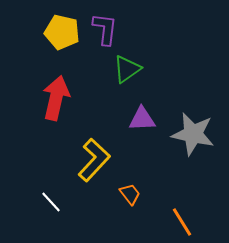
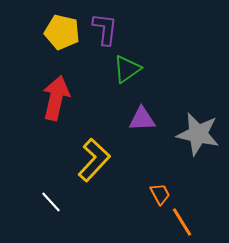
gray star: moved 5 px right
orange trapezoid: moved 30 px right; rotated 10 degrees clockwise
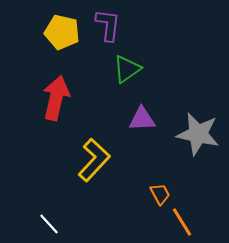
purple L-shape: moved 3 px right, 4 px up
white line: moved 2 px left, 22 px down
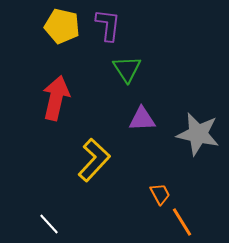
yellow pentagon: moved 6 px up
green triangle: rotated 28 degrees counterclockwise
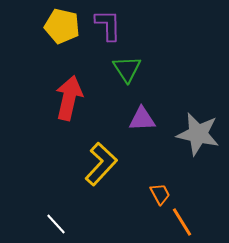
purple L-shape: rotated 8 degrees counterclockwise
red arrow: moved 13 px right
yellow L-shape: moved 7 px right, 4 px down
white line: moved 7 px right
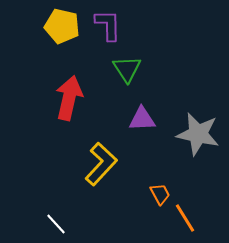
orange line: moved 3 px right, 4 px up
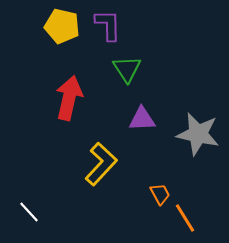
white line: moved 27 px left, 12 px up
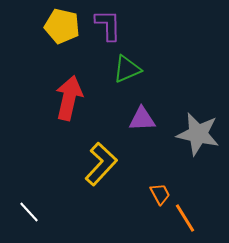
green triangle: rotated 40 degrees clockwise
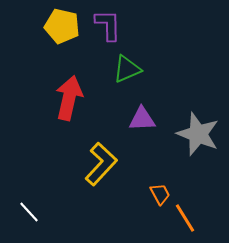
gray star: rotated 9 degrees clockwise
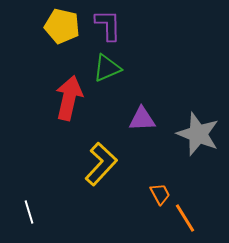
green triangle: moved 20 px left, 1 px up
white line: rotated 25 degrees clockwise
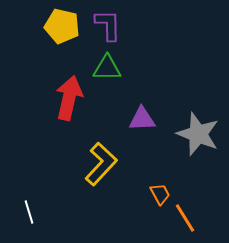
green triangle: rotated 24 degrees clockwise
